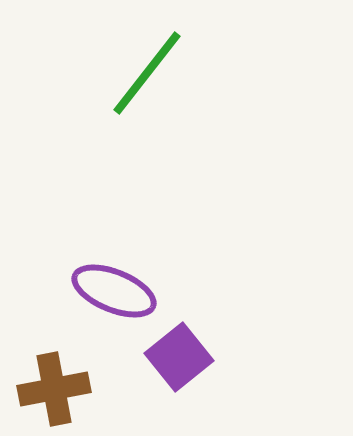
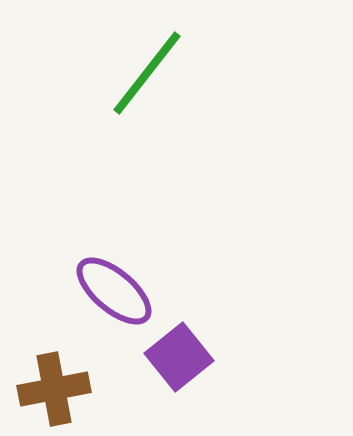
purple ellipse: rotated 18 degrees clockwise
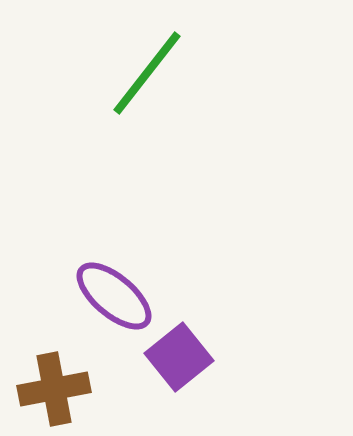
purple ellipse: moved 5 px down
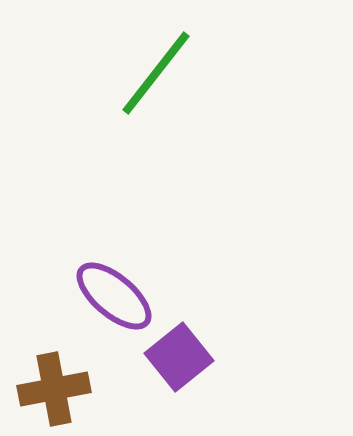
green line: moved 9 px right
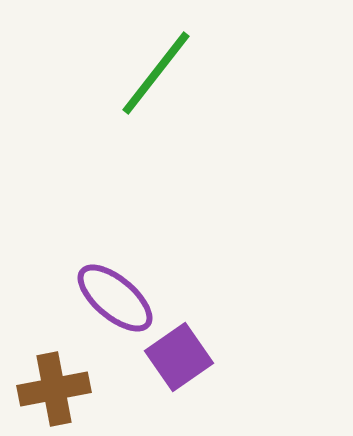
purple ellipse: moved 1 px right, 2 px down
purple square: rotated 4 degrees clockwise
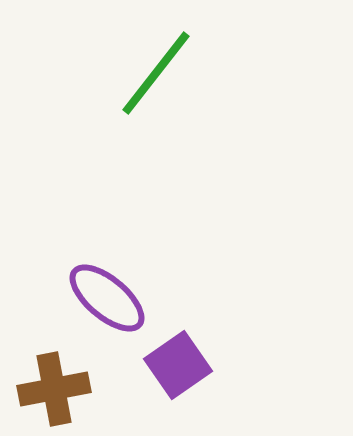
purple ellipse: moved 8 px left
purple square: moved 1 px left, 8 px down
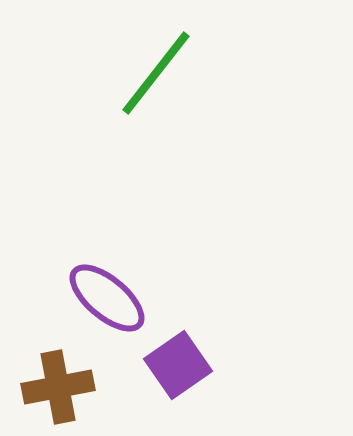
brown cross: moved 4 px right, 2 px up
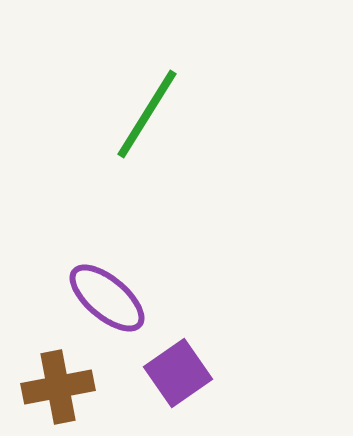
green line: moved 9 px left, 41 px down; rotated 6 degrees counterclockwise
purple square: moved 8 px down
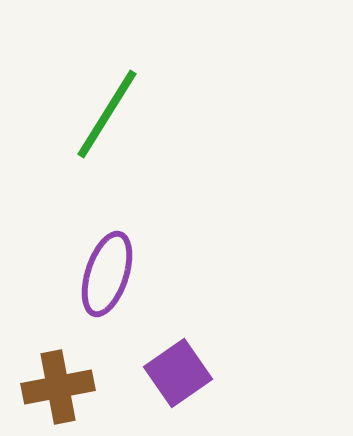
green line: moved 40 px left
purple ellipse: moved 24 px up; rotated 68 degrees clockwise
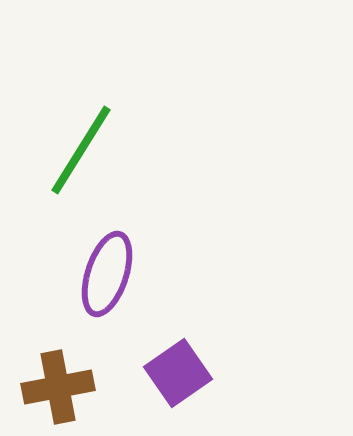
green line: moved 26 px left, 36 px down
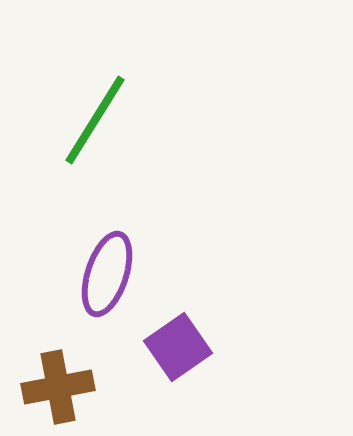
green line: moved 14 px right, 30 px up
purple square: moved 26 px up
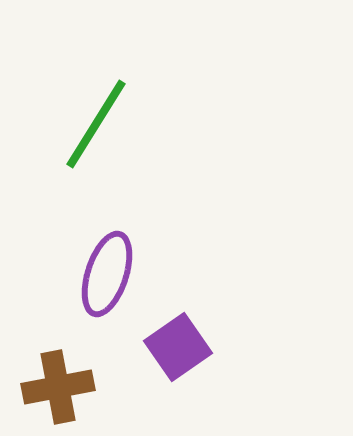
green line: moved 1 px right, 4 px down
